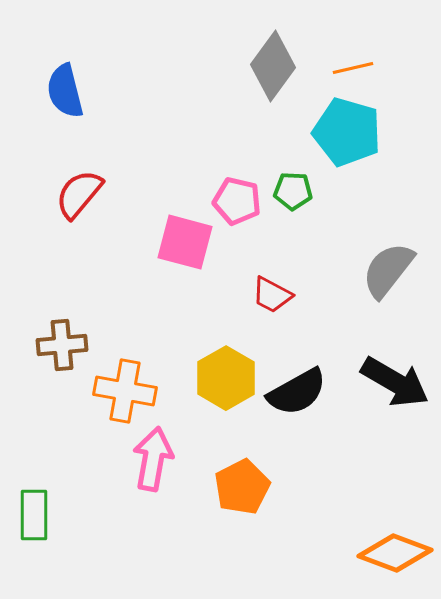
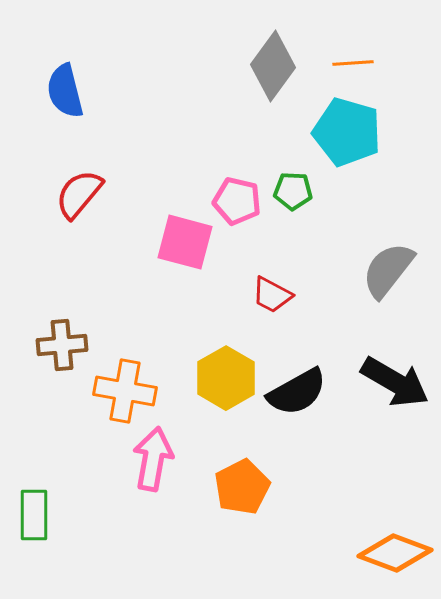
orange line: moved 5 px up; rotated 9 degrees clockwise
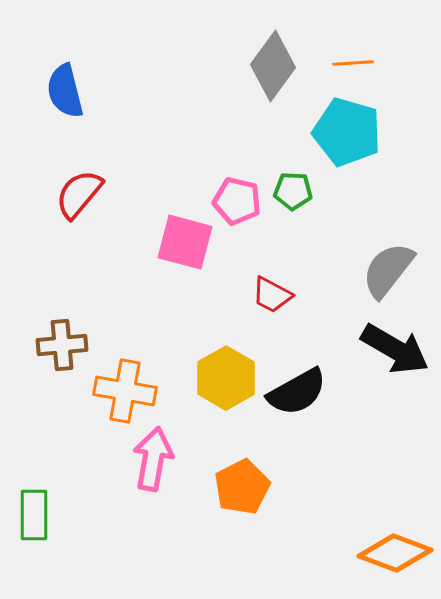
black arrow: moved 33 px up
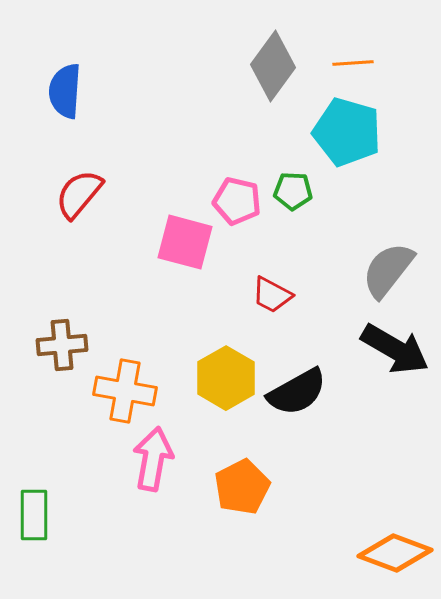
blue semicircle: rotated 18 degrees clockwise
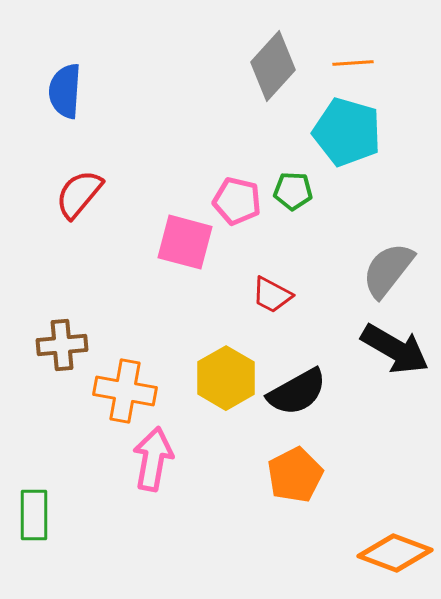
gray diamond: rotated 6 degrees clockwise
orange pentagon: moved 53 px right, 12 px up
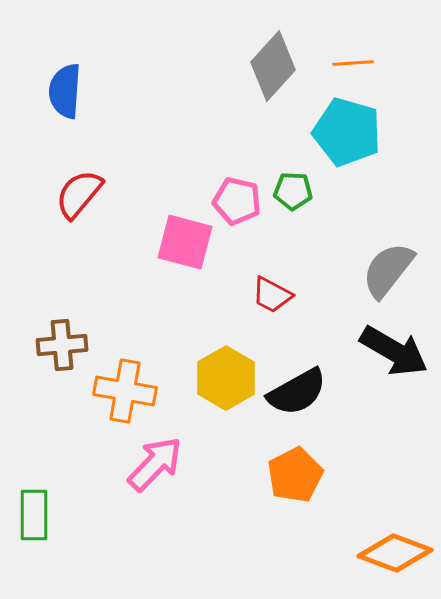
black arrow: moved 1 px left, 2 px down
pink arrow: moved 2 px right, 5 px down; rotated 34 degrees clockwise
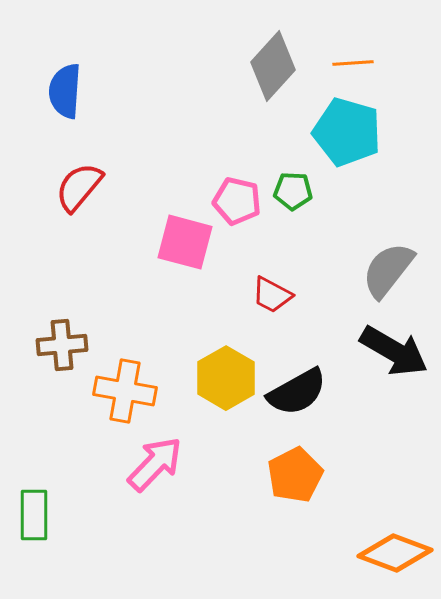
red semicircle: moved 7 px up
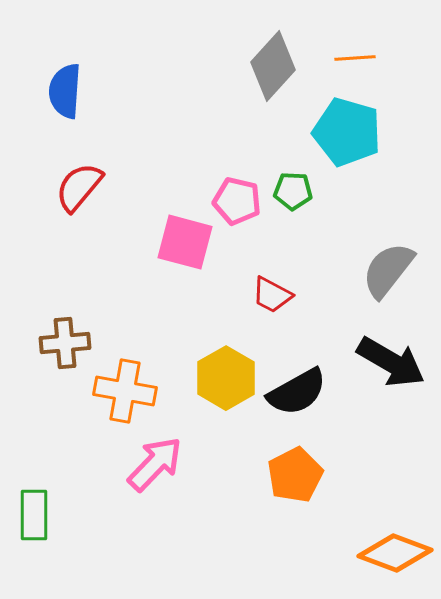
orange line: moved 2 px right, 5 px up
brown cross: moved 3 px right, 2 px up
black arrow: moved 3 px left, 11 px down
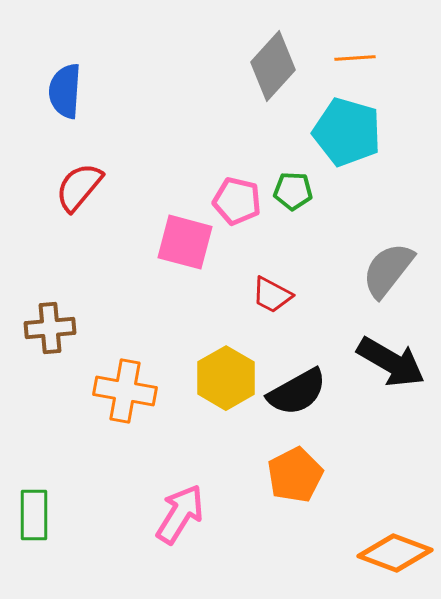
brown cross: moved 15 px left, 15 px up
pink arrow: moved 25 px right, 50 px down; rotated 12 degrees counterclockwise
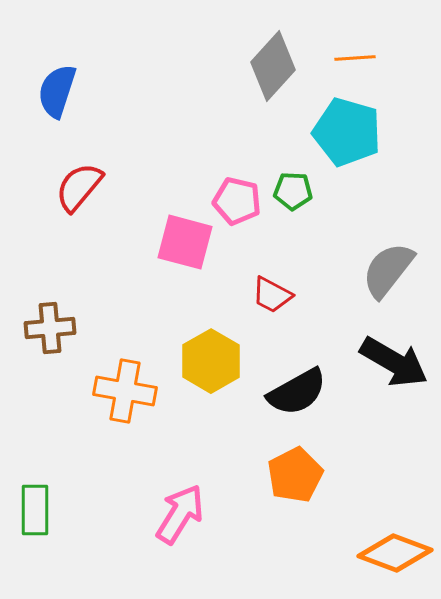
blue semicircle: moved 8 px left; rotated 14 degrees clockwise
black arrow: moved 3 px right
yellow hexagon: moved 15 px left, 17 px up
green rectangle: moved 1 px right, 5 px up
